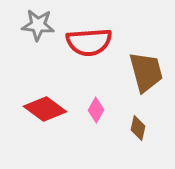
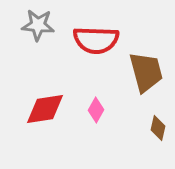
red semicircle: moved 7 px right, 2 px up; rotated 6 degrees clockwise
red diamond: rotated 45 degrees counterclockwise
brown diamond: moved 20 px right
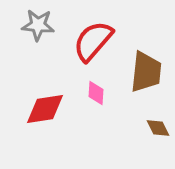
red semicircle: moved 3 px left, 1 px down; rotated 129 degrees clockwise
brown trapezoid: rotated 21 degrees clockwise
pink diamond: moved 17 px up; rotated 25 degrees counterclockwise
brown diamond: rotated 40 degrees counterclockwise
